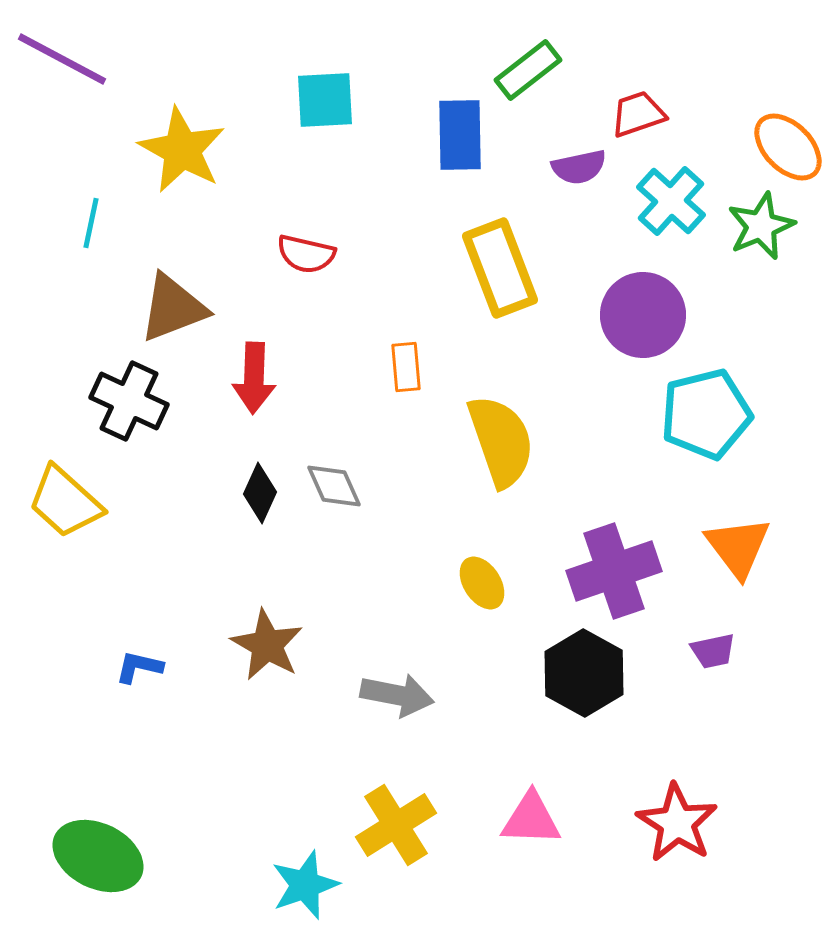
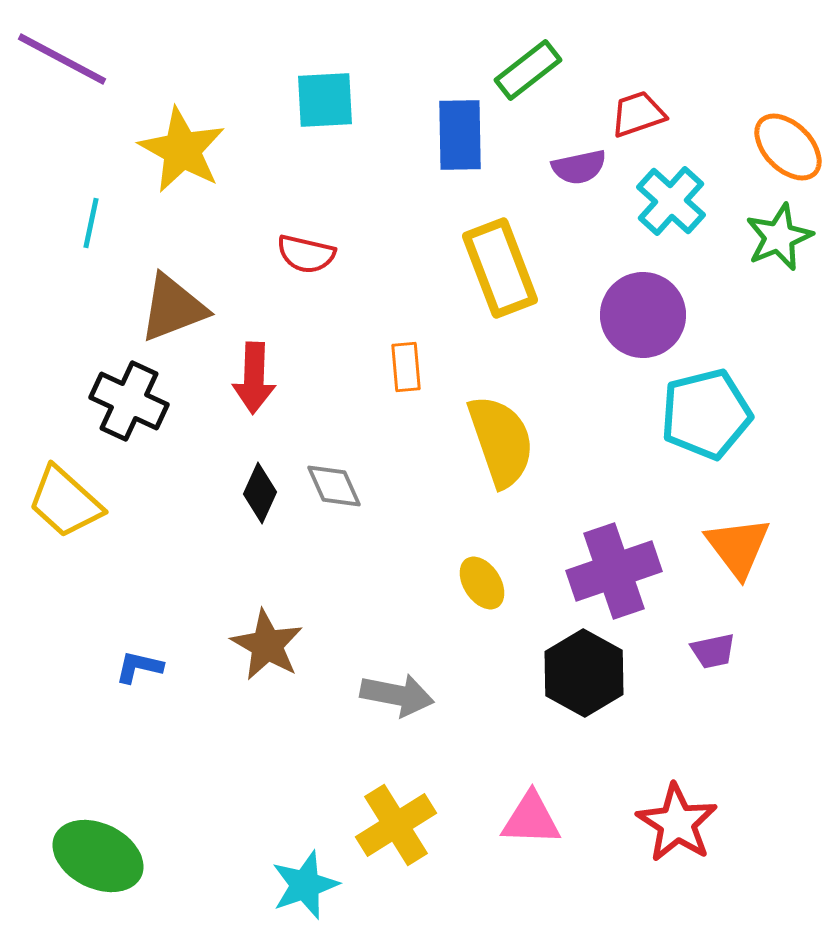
green star: moved 18 px right, 11 px down
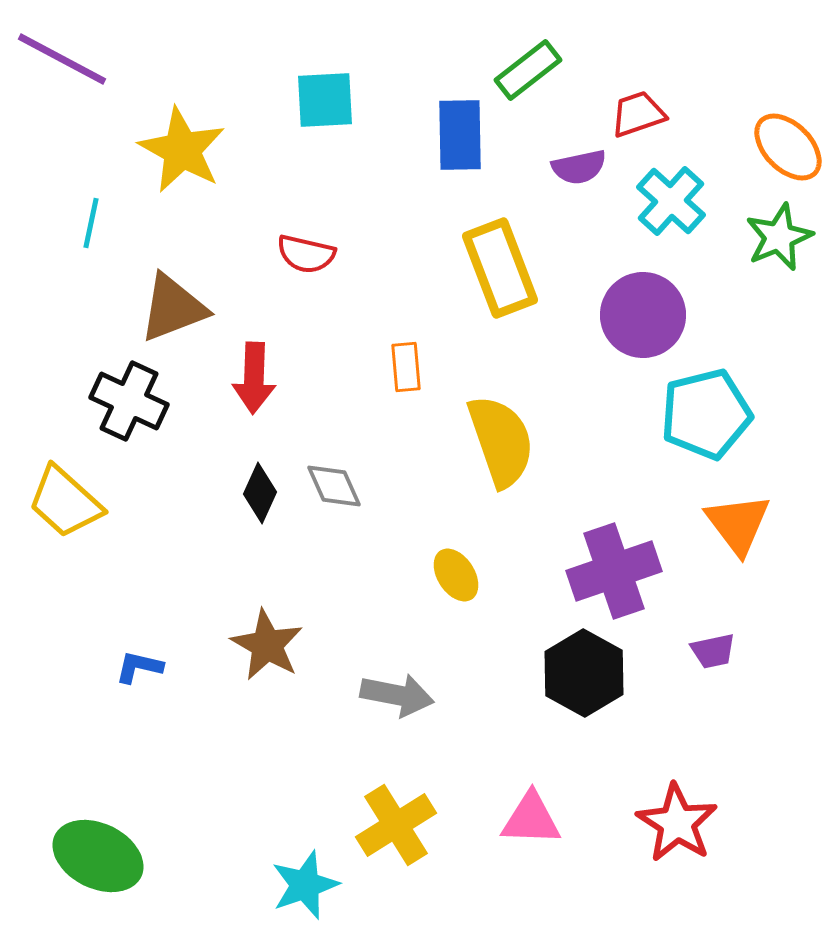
orange triangle: moved 23 px up
yellow ellipse: moved 26 px left, 8 px up
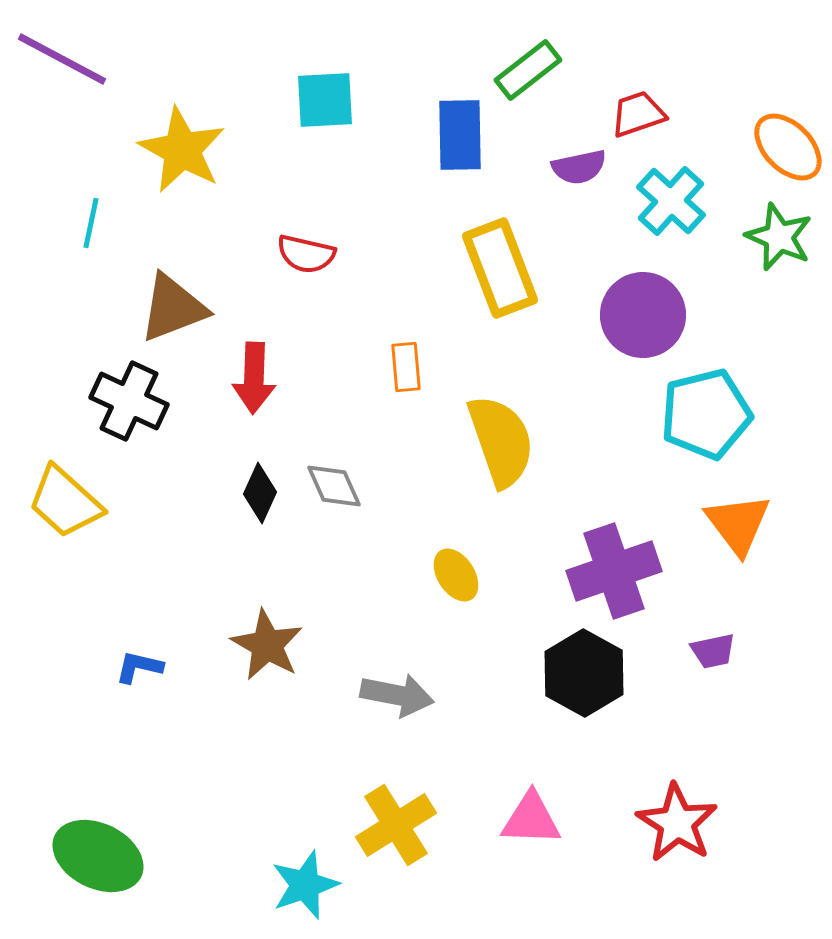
green star: rotated 26 degrees counterclockwise
